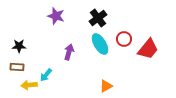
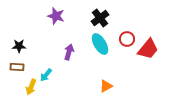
black cross: moved 2 px right
red circle: moved 3 px right
yellow arrow: moved 2 px right, 2 px down; rotated 63 degrees counterclockwise
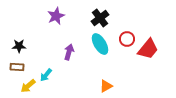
purple star: rotated 30 degrees clockwise
yellow arrow: moved 3 px left, 1 px up; rotated 28 degrees clockwise
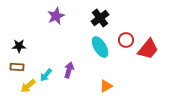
red circle: moved 1 px left, 1 px down
cyan ellipse: moved 3 px down
purple arrow: moved 18 px down
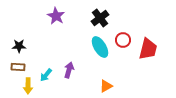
purple star: rotated 18 degrees counterclockwise
red circle: moved 3 px left
red trapezoid: rotated 25 degrees counterclockwise
brown rectangle: moved 1 px right
yellow arrow: rotated 49 degrees counterclockwise
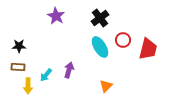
orange triangle: rotated 16 degrees counterclockwise
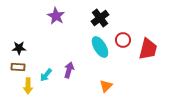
black star: moved 2 px down
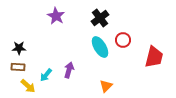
red trapezoid: moved 6 px right, 8 px down
yellow arrow: rotated 49 degrees counterclockwise
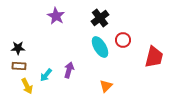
black star: moved 1 px left
brown rectangle: moved 1 px right, 1 px up
yellow arrow: moved 1 px left; rotated 21 degrees clockwise
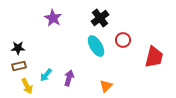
purple star: moved 3 px left, 2 px down
cyan ellipse: moved 4 px left, 1 px up
brown rectangle: rotated 16 degrees counterclockwise
purple arrow: moved 8 px down
